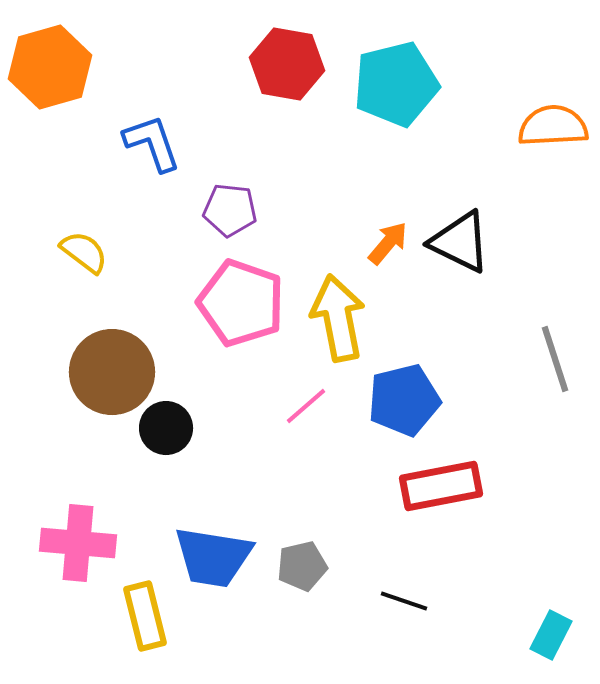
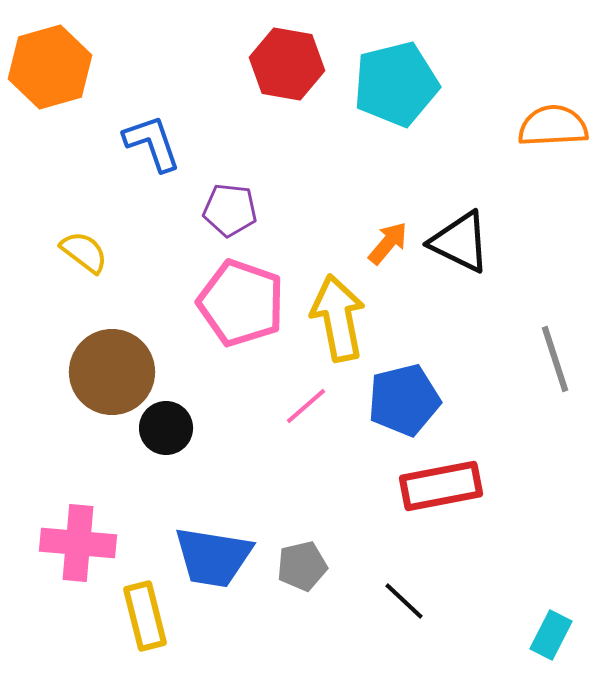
black line: rotated 24 degrees clockwise
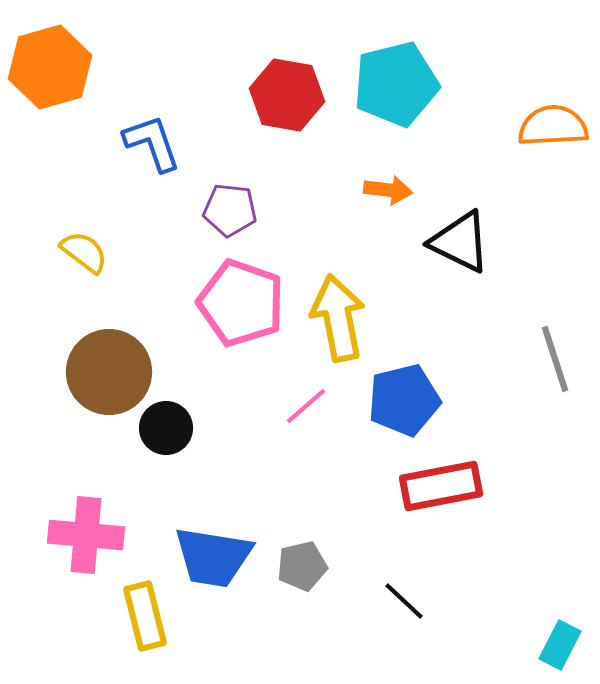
red hexagon: moved 31 px down
orange arrow: moved 53 px up; rotated 57 degrees clockwise
brown circle: moved 3 px left
pink cross: moved 8 px right, 8 px up
cyan rectangle: moved 9 px right, 10 px down
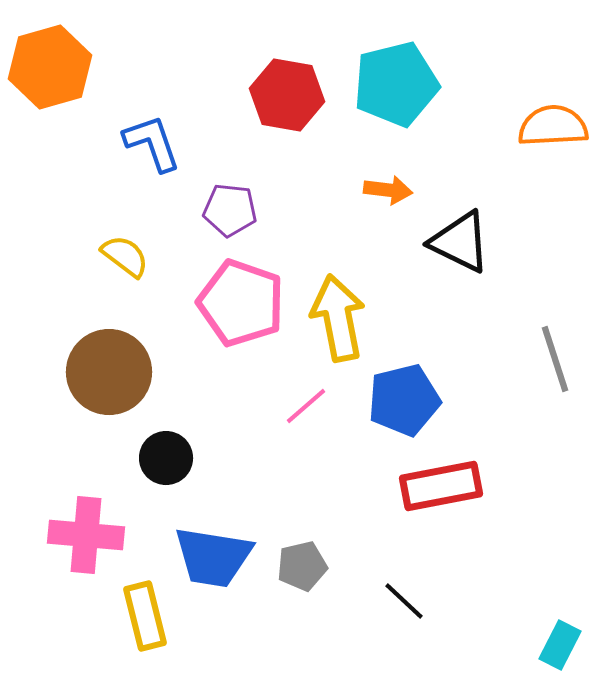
yellow semicircle: moved 41 px right, 4 px down
black circle: moved 30 px down
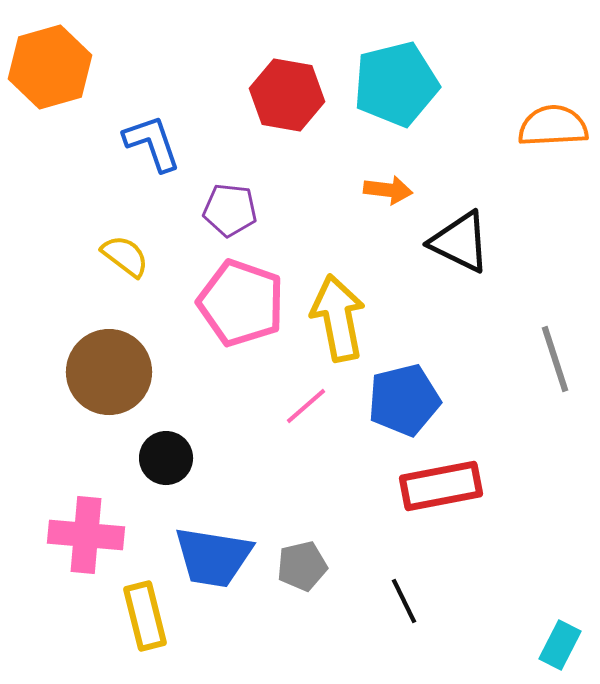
black line: rotated 21 degrees clockwise
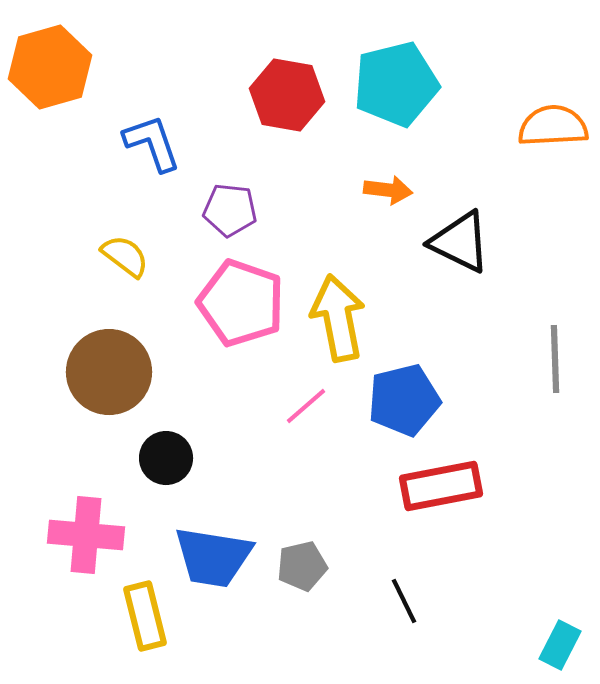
gray line: rotated 16 degrees clockwise
